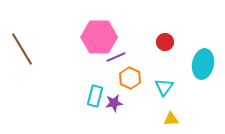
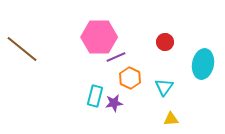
brown line: rotated 20 degrees counterclockwise
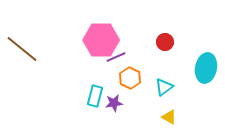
pink hexagon: moved 2 px right, 3 px down
cyan ellipse: moved 3 px right, 4 px down
cyan triangle: rotated 18 degrees clockwise
yellow triangle: moved 2 px left, 2 px up; rotated 35 degrees clockwise
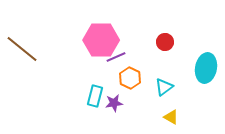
yellow triangle: moved 2 px right
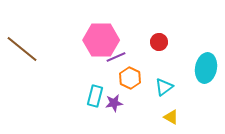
red circle: moved 6 px left
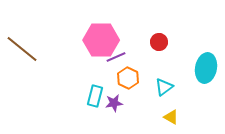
orange hexagon: moved 2 px left
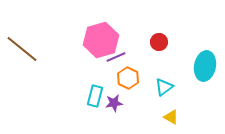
pink hexagon: rotated 16 degrees counterclockwise
cyan ellipse: moved 1 px left, 2 px up
